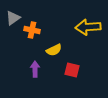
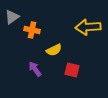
gray triangle: moved 1 px left, 1 px up
purple arrow: rotated 35 degrees counterclockwise
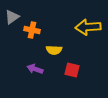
yellow semicircle: rotated 28 degrees clockwise
purple arrow: rotated 35 degrees counterclockwise
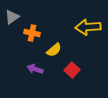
orange cross: moved 3 px down
yellow semicircle: rotated 42 degrees counterclockwise
red square: rotated 28 degrees clockwise
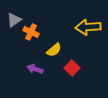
gray triangle: moved 2 px right, 3 px down
orange cross: moved 1 px left, 1 px up; rotated 14 degrees clockwise
red square: moved 2 px up
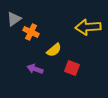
gray triangle: moved 1 px up
red square: rotated 21 degrees counterclockwise
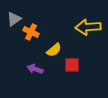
red square: moved 3 px up; rotated 21 degrees counterclockwise
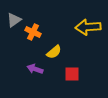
gray triangle: moved 1 px down
orange cross: moved 2 px right
yellow semicircle: moved 2 px down
red square: moved 9 px down
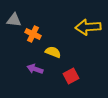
gray triangle: rotated 42 degrees clockwise
orange cross: moved 2 px down
yellow semicircle: moved 1 px left; rotated 119 degrees counterclockwise
red square: moved 1 px left, 2 px down; rotated 28 degrees counterclockwise
